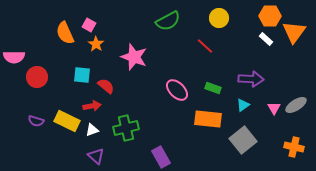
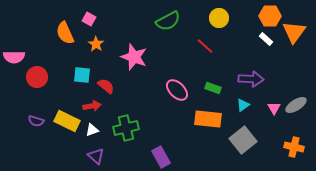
pink square: moved 6 px up
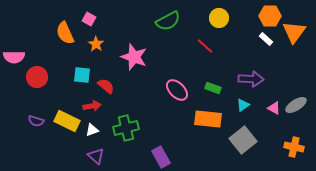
pink triangle: rotated 32 degrees counterclockwise
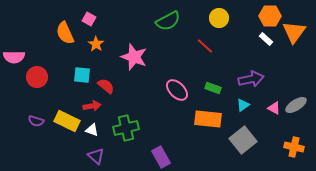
purple arrow: rotated 15 degrees counterclockwise
white triangle: rotated 40 degrees clockwise
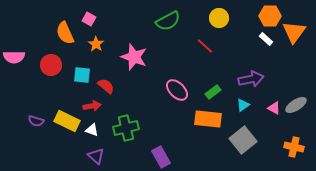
red circle: moved 14 px right, 12 px up
green rectangle: moved 4 px down; rotated 56 degrees counterclockwise
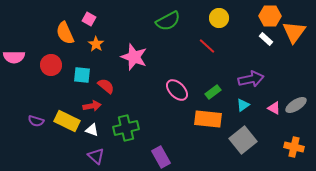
red line: moved 2 px right
